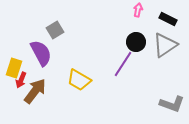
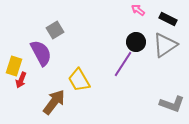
pink arrow: rotated 64 degrees counterclockwise
yellow rectangle: moved 2 px up
yellow trapezoid: rotated 30 degrees clockwise
brown arrow: moved 19 px right, 11 px down
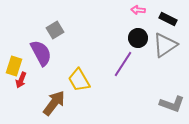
pink arrow: rotated 32 degrees counterclockwise
black circle: moved 2 px right, 4 px up
brown arrow: moved 1 px down
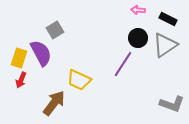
yellow rectangle: moved 5 px right, 8 px up
yellow trapezoid: rotated 35 degrees counterclockwise
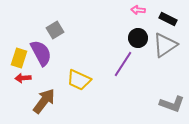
red arrow: moved 2 px right, 2 px up; rotated 63 degrees clockwise
brown arrow: moved 10 px left, 2 px up
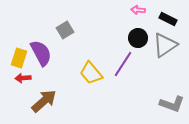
gray square: moved 10 px right
yellow trapezoid: moved 12 px right, 7 px up; rotated 25 degrees clockwise
brown arrow: rotated 12 degrees clockwise
